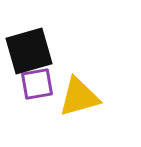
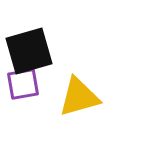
purple square: moved 14 px left
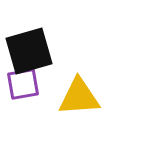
yellow triangle: rotated 12 degrees clockwise
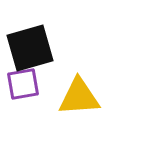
black square: moved 1 px right, 3 px up
